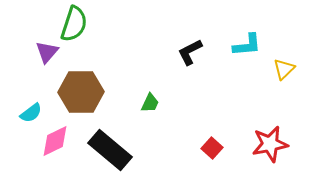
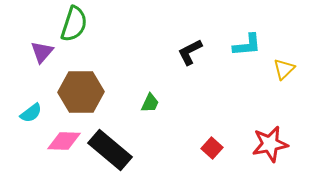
purple triangle: moved 5 px left
pink diamond: moved 9 px right; rotated 28 degrees clockwise
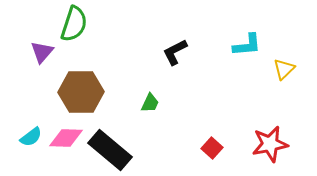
black L-shape: moved 15 px left
cyan semicircle: moved 24 px down
pink diamond: moved 2 px right, 3 px up
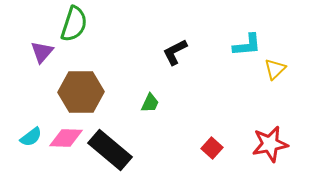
yellow triangle: moved 9 px left
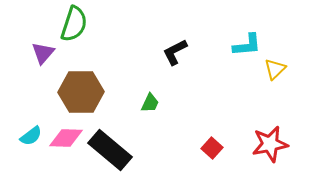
purple triangle: moved 1 px right, 1 px down
cyan semicircle: moved 1 px up
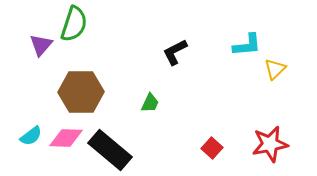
purple triangle: moved 2 px left, 8 px up
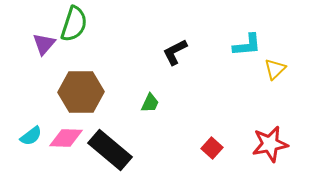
purple triangle: moved 3 px right, 1 px up
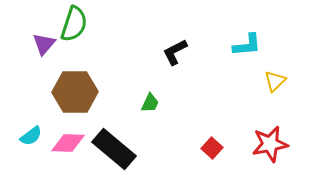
yellow triangle: moved 12 px down
brown hexagon: moved 6 px left
pink diamond: moved 2 px right, 5 px down
black rectangle: moved 4 px right, 1 px up
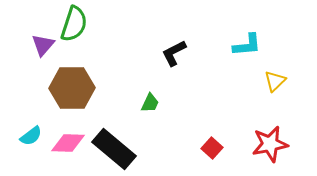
purple triangle: moved 1 px left, 1 px down
black L-shape: moved 1 px left, 1 px down
brown hexagon: moved 3 px left, 4 px up
